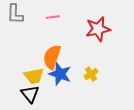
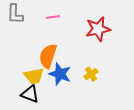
orange semicircle: moved 4 px left, 1 px up
black triangle: rotated 30 degrees counterclockwise
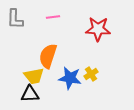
gray L-shape: moved 5 px down
red star: rotated 15 degrees clockwise
blue star: moved 10 px right, 4 px down; rotated 10 degrees counterclockwise
black triangle: rotated 24 degrees counterclockwise
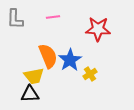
orange semicircle: rotated 140 degrees clockwise
yellow cross: moved 1 px left
blue star: moved 18 px up; rotated 30 degrees clockwise
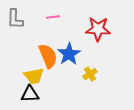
blue star: moved 1 px left, 6 px up
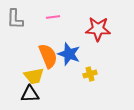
blue star: rotated 20 degrees counterclockwise
yellow cross: rotated 16 degrees clockwise
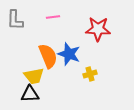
gray L-shape: moved 1 px down
